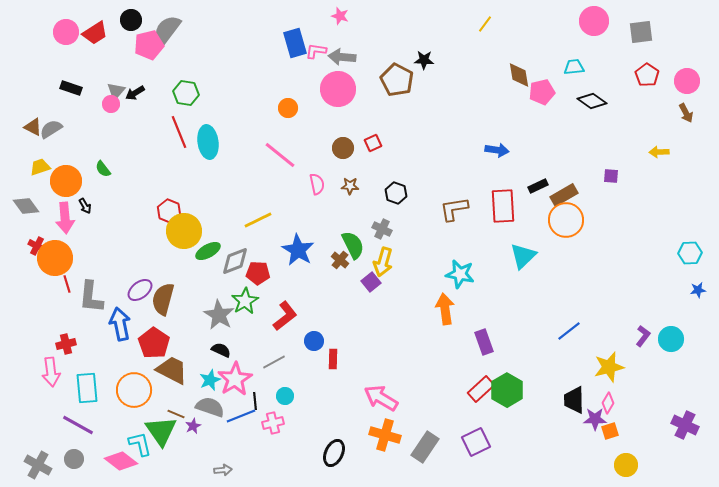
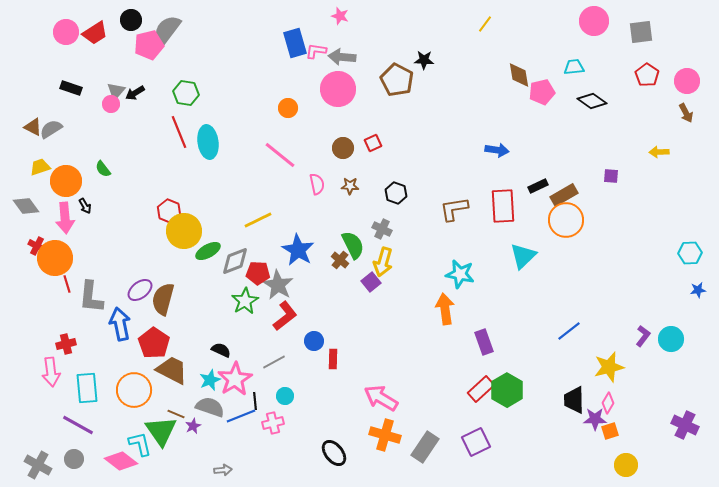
gray star at (219, 315): moved 59 px right, 30 px up
black ellipse at (334, 453): rotated 64 degrees counterclockwise
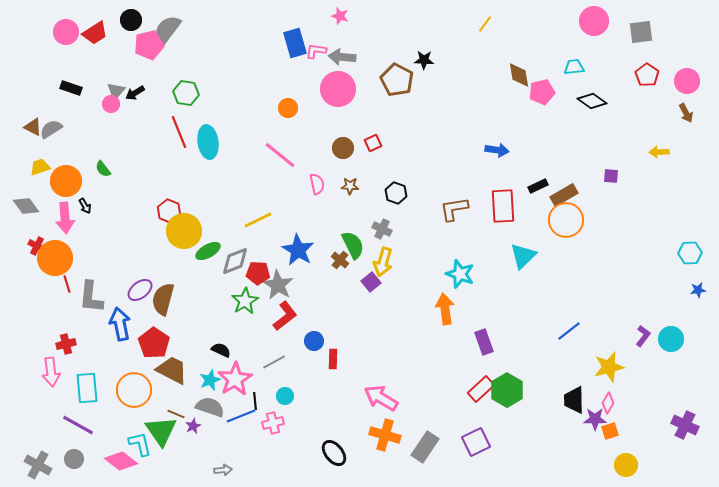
cyan star at (460, 274): rotated 8 degrees clockwise
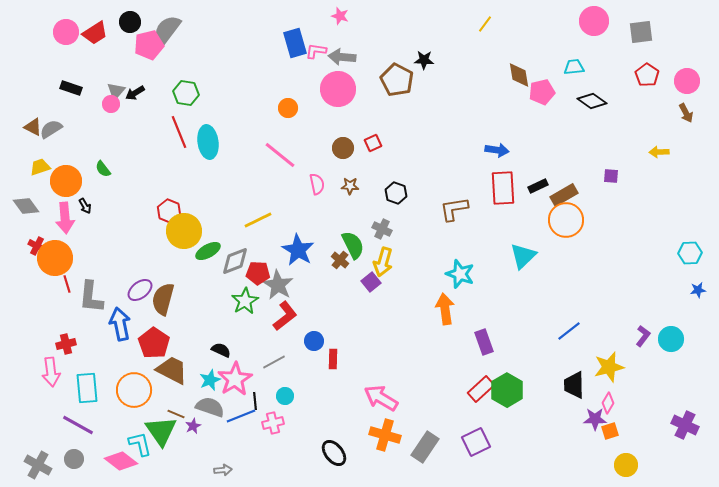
black circle at (131, 20): moved 1 px left, 2 px down
red rectangle at (503, 206): moved 18 px up
black trapezoid at (574, 400): moved 15 px up
